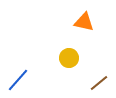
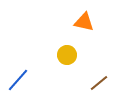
yellow circle: moved 2 px left, 3 px up
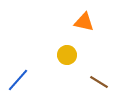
brown line: moved 1 px up; rotated 72 degrees clockwise
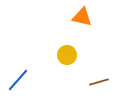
orange triangle: moved 2 px left, 5 px up
brown line: rotated 48 degrees counterclockwise
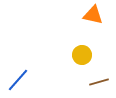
orange triangle: moved 11 px right, 2 px up
yellow circle: moved 15 px right
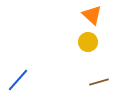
orange triangle: moved 1 px left; rotated 30 degrees clockwise
yellow circle: moved 6 px right, 13 px up
